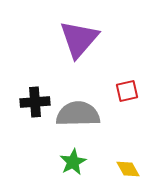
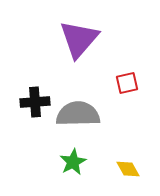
red square: moved 8 px up
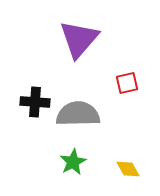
black cross: rotated 8 degrees clockwise
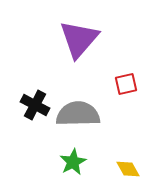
red square: moved 1 px left, 1 px down
black cross: moved 3 px down; rotated 24 degrees clockwise
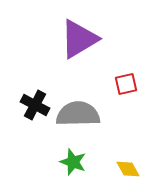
purple triangle: rotated 18 degrees clockwise
green star: rotated 24 degrees counterclockwise
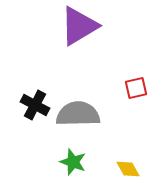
purple triangle: moved 13 px up
red square: moved 10 px right, 4 px down
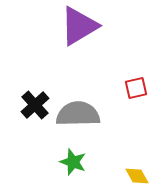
black cross: rotated 20 degrees clockwise
yellow diamond: moved 9 px right, 7 px down
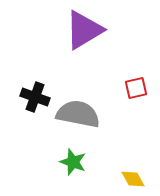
purple triangle: moved 5 px right, 4 px down
black cross: moved 8 px up; rotated 28 degrees counterclockwise
gray semicircle: rotated 12 degrees clockwise
yellow diamond: moved 4 px left, 3 px down
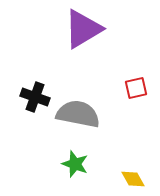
purple triangle: moved 1 px left, 1 px up
green star: moved 2 px right, 2 px down
